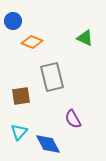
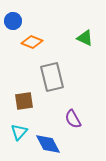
brown square: moved 3 px right, 5 px down
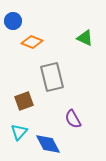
brown square: rotated 12 degrees counterclockwise
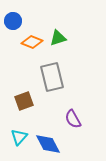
green triangle: moved 27 px left; rotated 42 degrees counterclockwise
cyan triangle: moved 5 px down
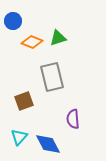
purple semicircle: rotated 24 degrees clockwise
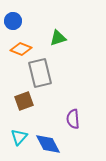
orange diamond: moved 11 px left, 7 px down
gray rectangle: moved 12 px left, 4 px up
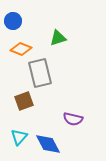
purple semicircle: rotated 72 degrees counterclockwise
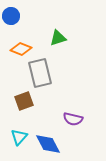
blue circle: moved 2 px left, 5 px up
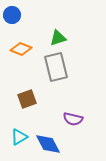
blue circle: moved 1 px right, 1 px up
gray rectangle: moved 16 px right, 6 px up
brown square: moved 3 px right, 2 px up
cyan triangle: rotated 18 degrees clockwise
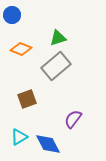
gray rectangle: moved 1 px up; rotated 64 degrees clockwise
purple semicircle: rotated 114 degrees clockwise
